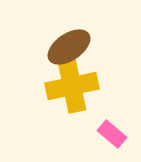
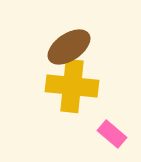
yellow cross: rotated 18 degrees clockwise
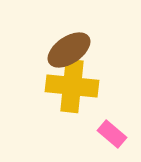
brown ellipse: moved 3 px down
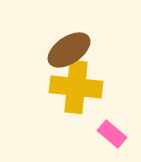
yellow cross: moved 4 px right, 1 px down
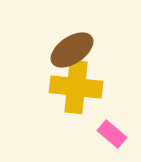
brown ellipse: moved 3 px right
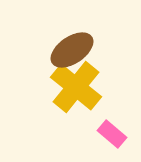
yellow cross: rotated 33 degrees clockwise
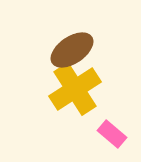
yellow cross: moved 1 px left, 2 px down; rotated 18 degrees clockwise
